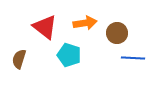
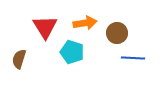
red triangle: rotated 20 degrees clockwise
cyan pentagon: moved 3 px right, 3 px up
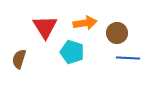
blue line: moved 5 px left
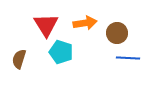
red triangle: moved 1 px right, 2 px up
cyan pentagon: moved 11 px left
